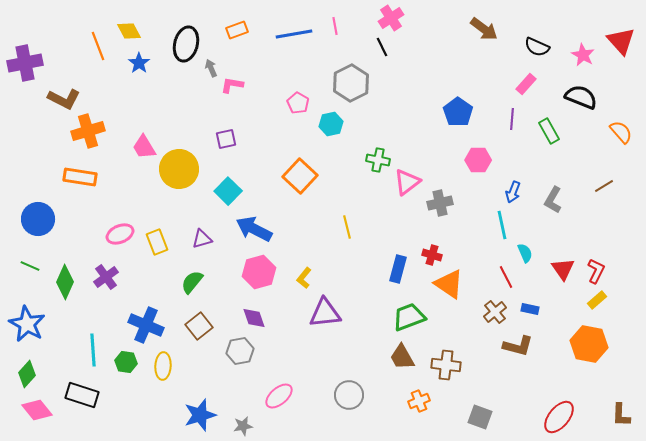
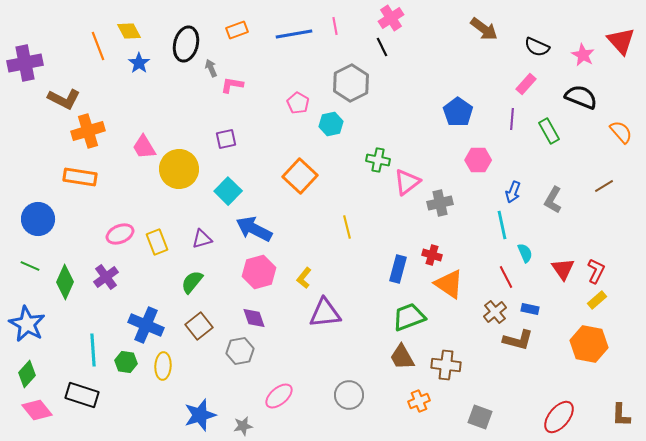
brown L-shape at (518, 346): moved 6 px up
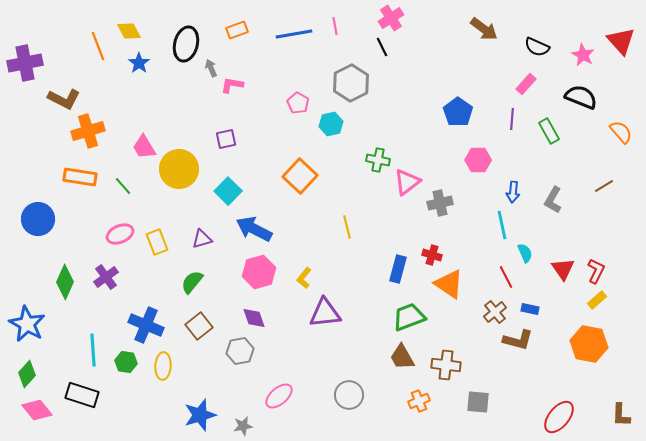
blue arrow at (513, 192): rotated 15 degrees counterclockwise
green line at (30, 266): moved 93 px right, 80 px up; rotated 24 degrees clockwise
gray square at (480, 417): moved 2 px left, 15 px up; rotated 15 degrees counterclockwise
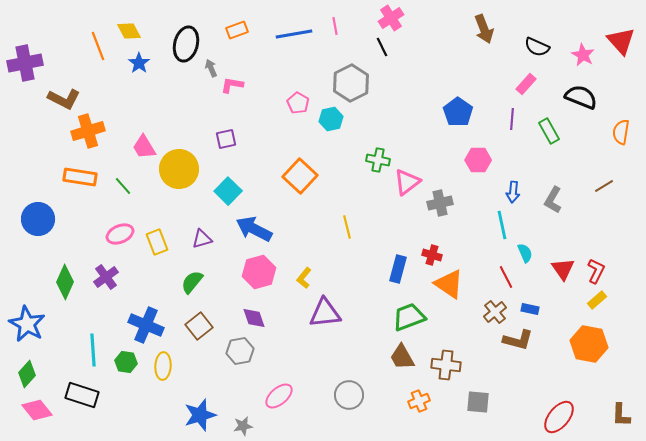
brown arrow at (484, 29): rotated 32 degrees clockwise
cyan hexagon at (331, 124): moved 5 px up
orange semicircle at (621, 132): rotated 130 degrees counterclockwise
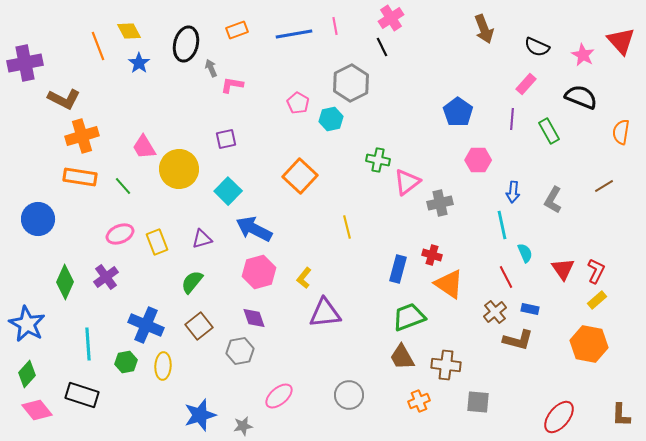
orange cross at (88, 131): moved 6 px left, 5 px down
cyan line at (93, 350): moved 5 px left, 6 px up
green hexagon at (126, 362): rotated 20 degrees counterclockwise
